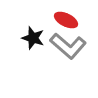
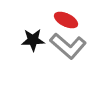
black star: moved 2 px down; rotated 20 degrees counterclockwise
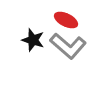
black star: rotated 20 degrees clockwise
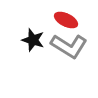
gray L-shape: moved 1 px right; rotated 9 degrees counterclockwise
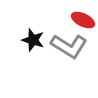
red ellipse: moved 17 px right
